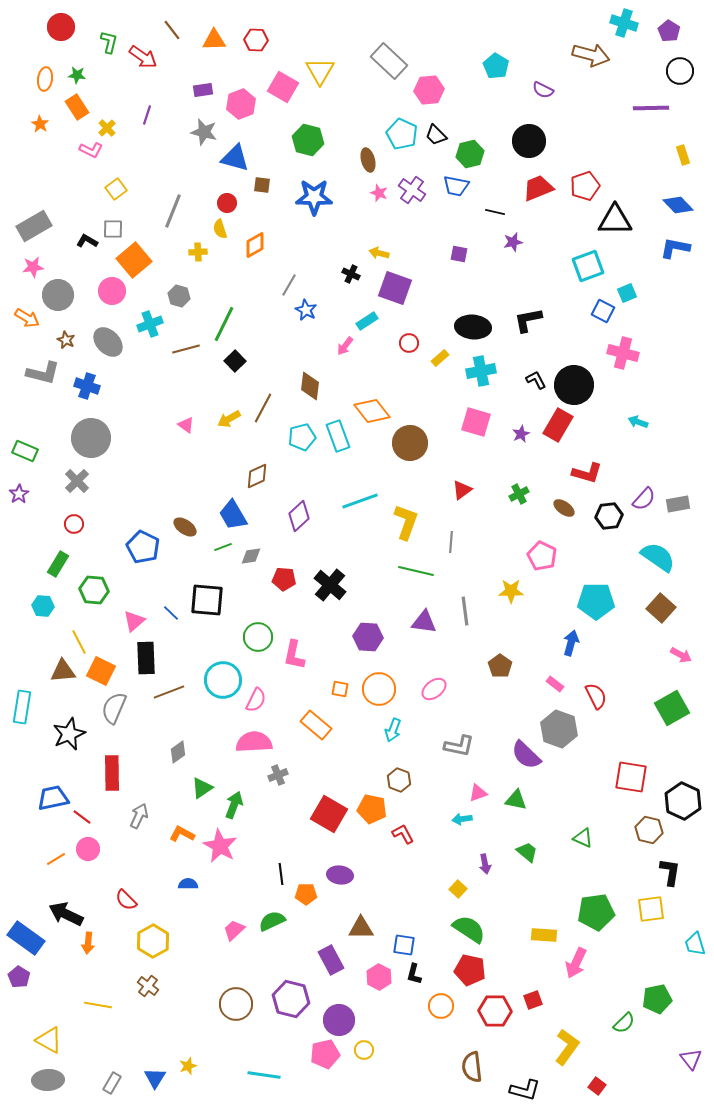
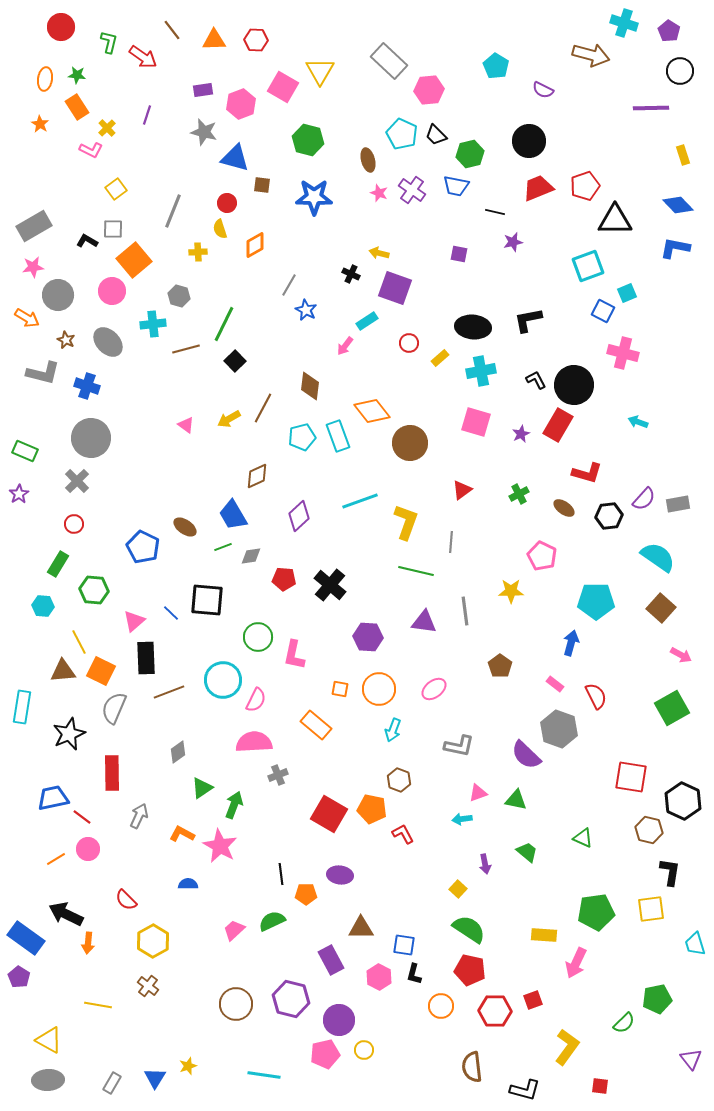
cyan cross at (150, 324): moved 3 px right; rotated 15 degrees clockwise
red square at (597, 1086): moved 3 px right; rotated 30 degrees counterclockwise
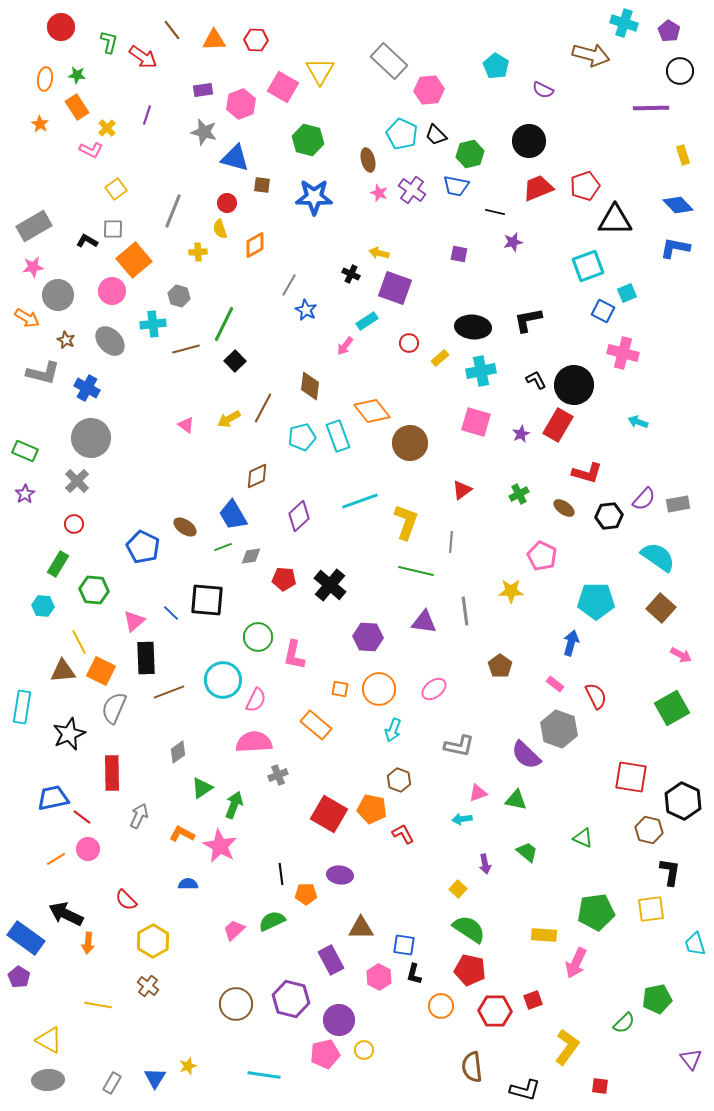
gray ellipse at (108, 342): moved 2 px right, 1 px up
blue cross at (87, 386): moved 2 px down; rotated 10 degrees clockwise
purple star at (19, 494): moved 6 px right
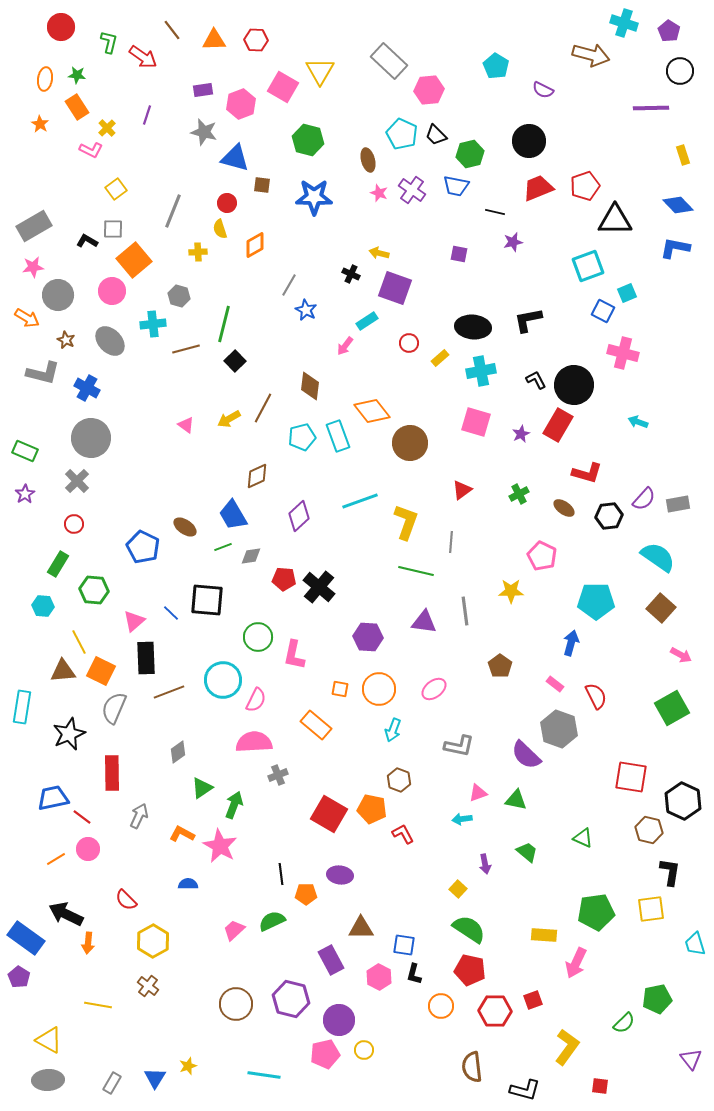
green line at (224, 324): rotated 12 degrees counterclockwise
black cross at (330, 585): moved 11 px left, 2 px down
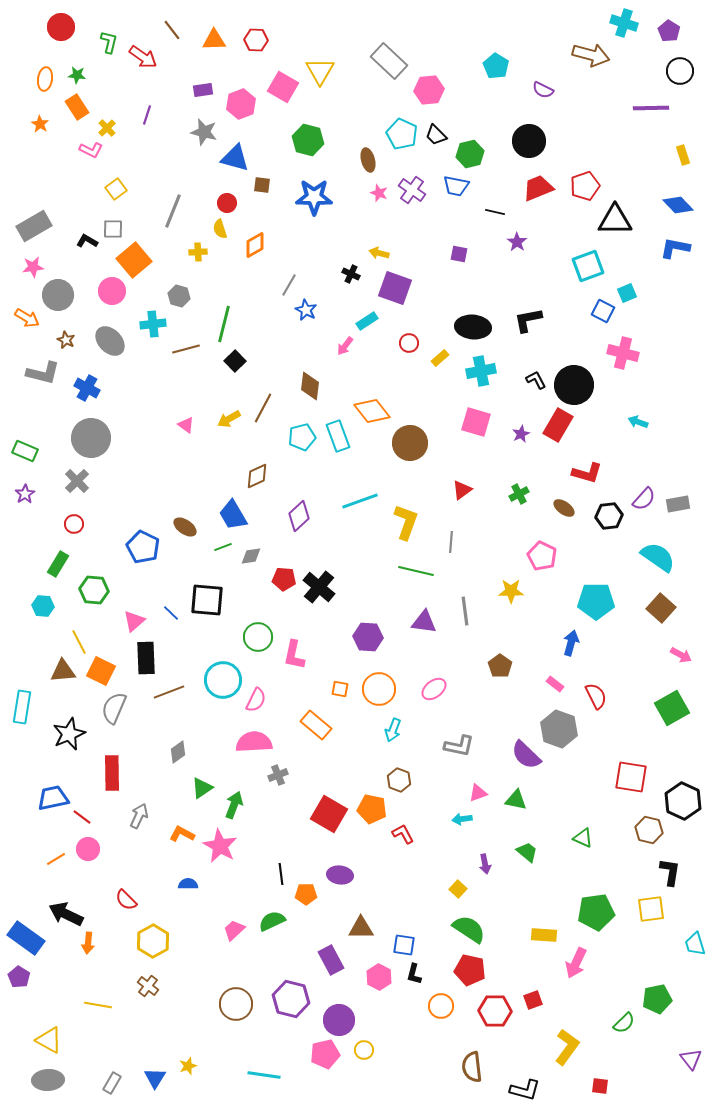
purple star at (513, 242): moved 4 px right; rotated 24 degrees counterclockwise
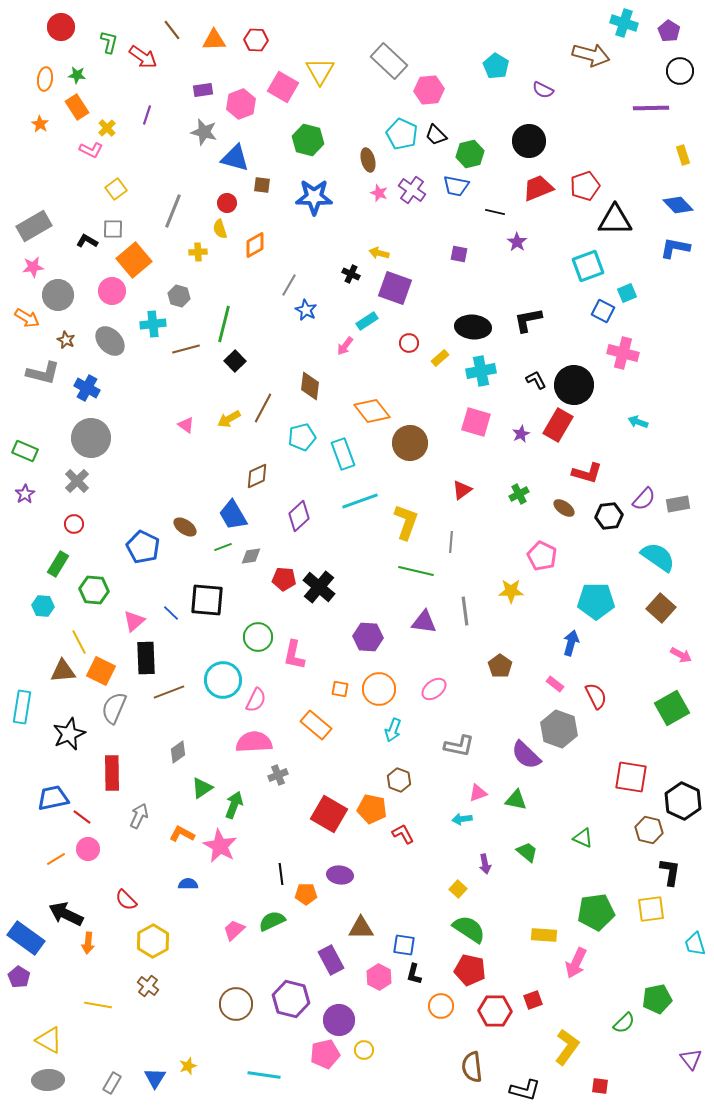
cyan rectangle at (338, 436): moved 5 px right, 18 px down
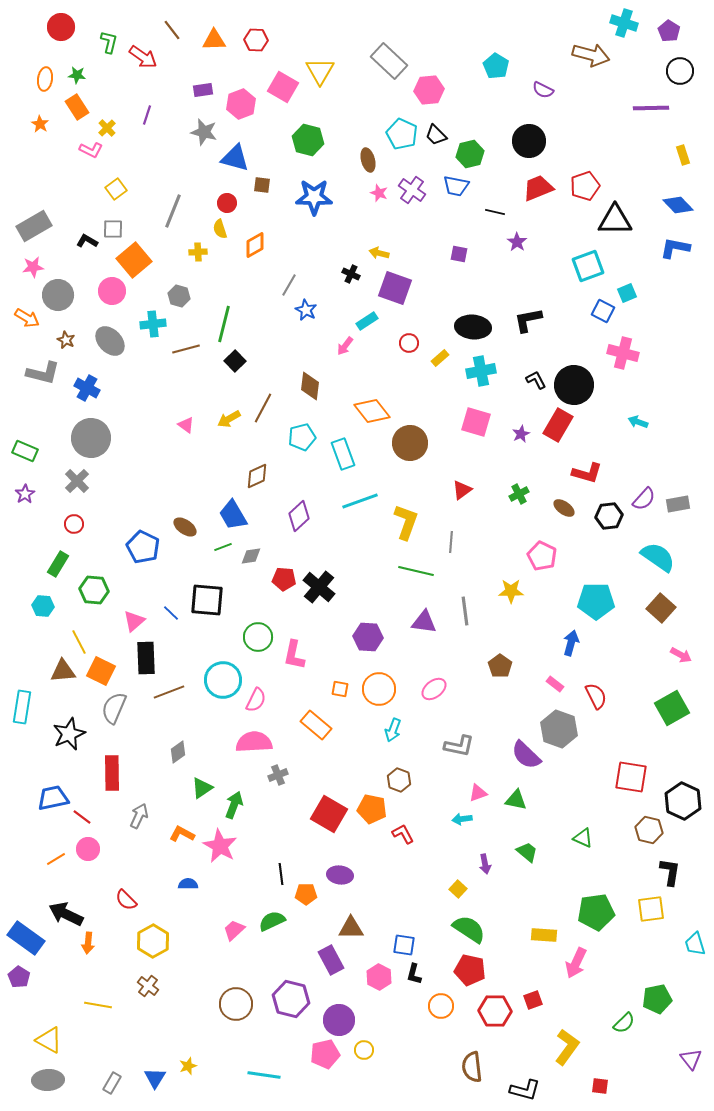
brown triangle at (361, 928): moved 10 px left
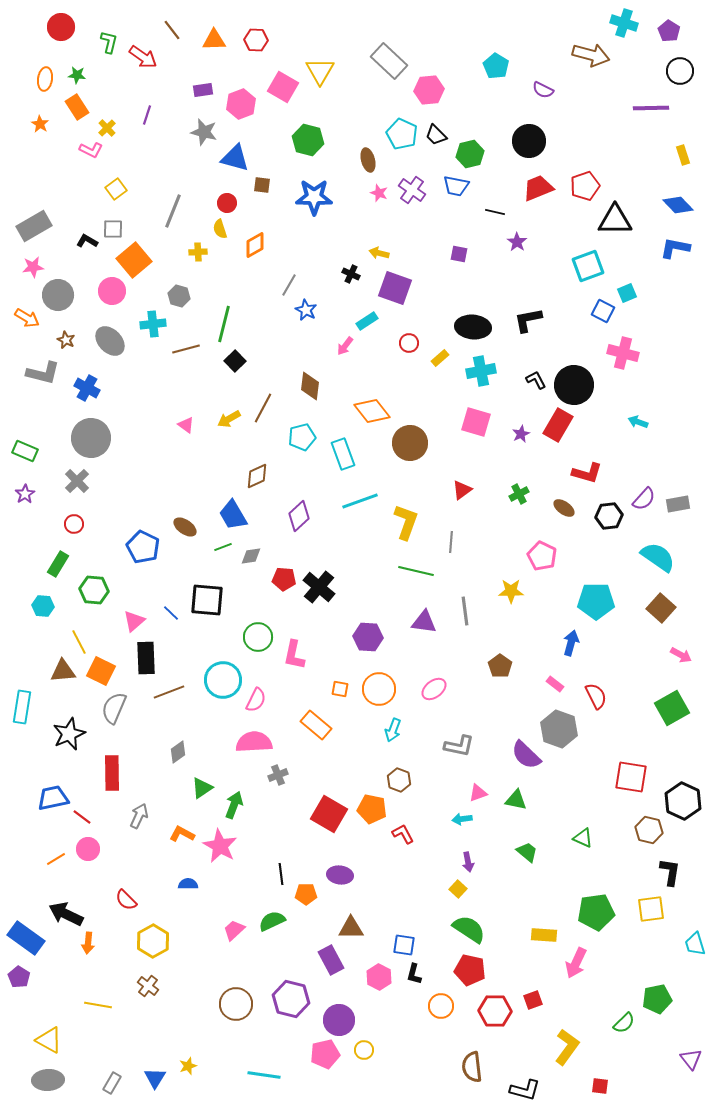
purple arrow at (485, 864): moved 17 px left, 2 px up
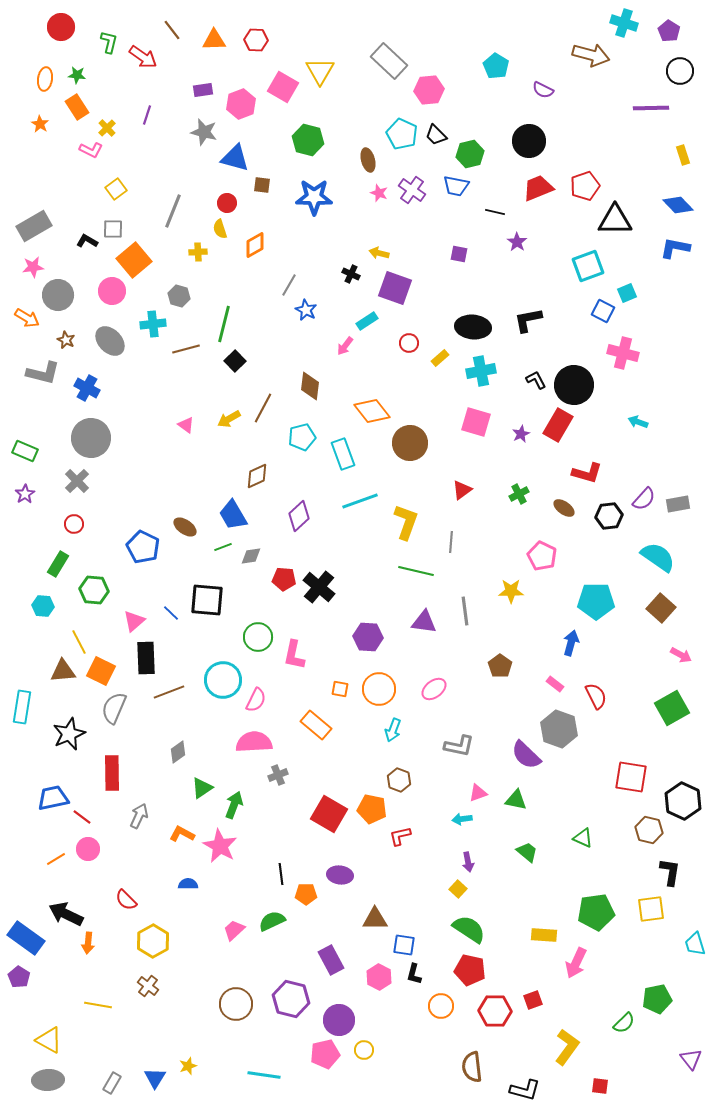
red L-shape at (403, 834): moved 3 px left, 2 px down; rotated 75 degrees counterclockwise
brown triangle at (351, 928): moved 24 px right, 9 px up
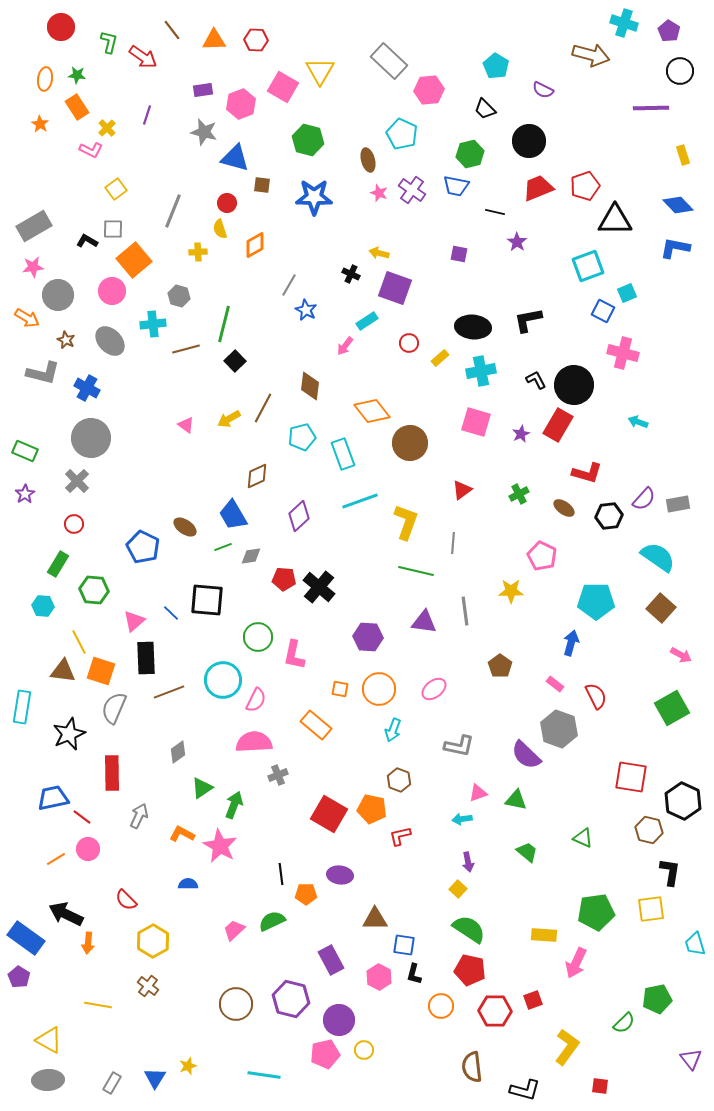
black trapezoid at (436, 135): moved 49 px right, 26 px up
gray line at (451, 542): moved 2 px right, 1 px down
brown triangle at (63, 671): rotated 12 degrees clockwise
orange square at (101, 671): rotated 8 degrees counterclockwise
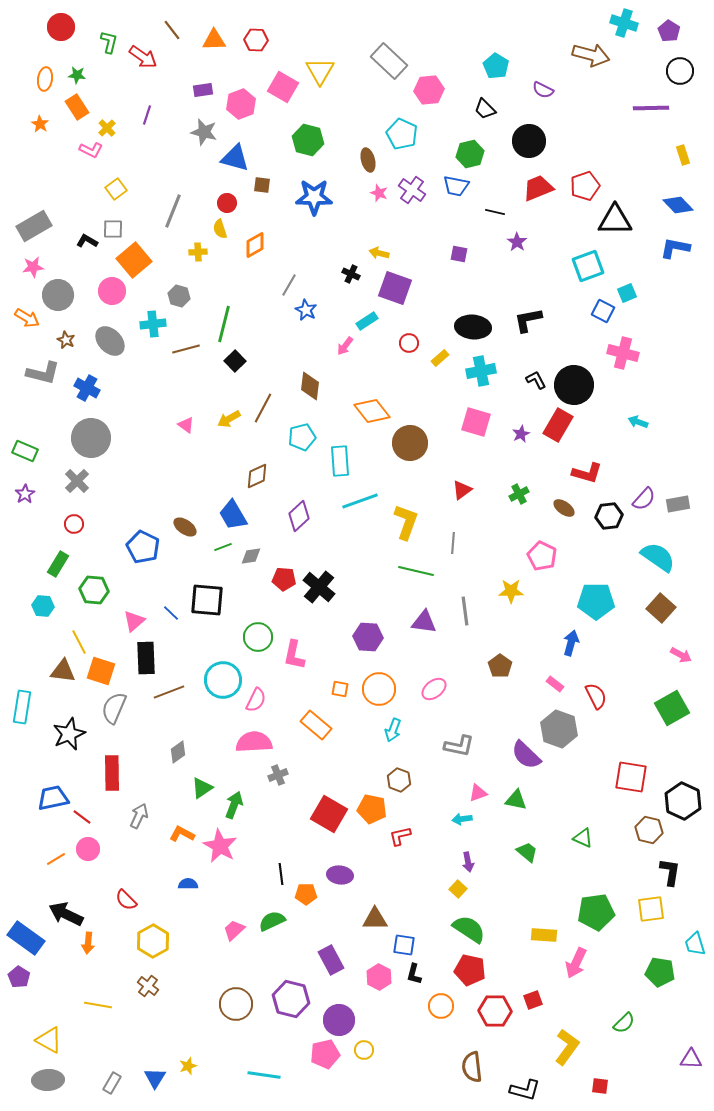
cyan rectangle at (343, 454): moved 3 px left, 7 px down; rotated 16 degrees clockwise
green pentagon at (657, 999): moved 3 px right, 27 px up; rotated 20 degrees clockwise
purple triangle at (691, 1059): rotated 50 degrees counterclockwise
